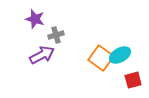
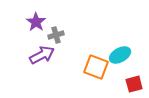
purple star: moved 1 px right, 3 px down; rotated 18 degrees clockwise
orange square: moved 5 px left, 9 px down; rotated 15 degrees counterclockwise
red square: moved 1 px right, 4 px down
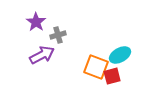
gray cross: moved 2 px right
red square: moved 22 px left, 8 px up
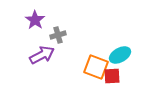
purple star: moved 1 px left, 2 px up
red square: rotated 12 degrees clockwise
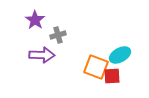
purple arrow: rotated 30 degrees clockwise
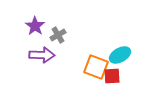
purple star: moved 6 px down
gray cross: rotated 14 degrees counterclockwise
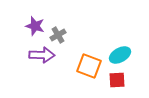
purple star: rotated 18 degrees counterclockwise
orange square: moved 7 px left, 1 px up
red square: moved 5 px right, 4 px down
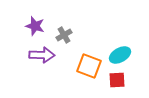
gray cross: moved 6 px right
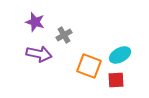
purple star: moved 4 px up
purple arrow: moved 3 px left, 1 px up; rotated 10 degrees clockwise
red square: moved 1 px left
